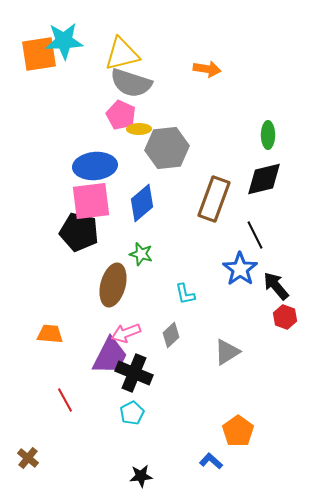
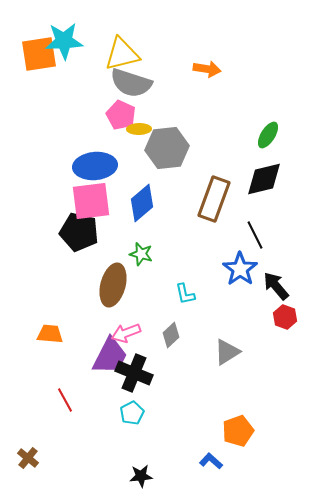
green ellipse: rotated 32 degrees clockwise
orange pentagon: rotated 16 degrees clockwise
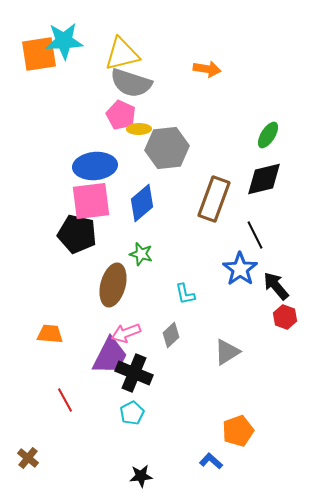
black pentagon: moved 2 px left, 2 px down
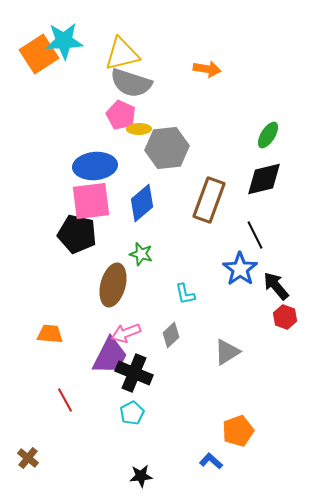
orange square: rotated 24 degrees counterclockwise
brown rectangle: moved 5 px left, 1 px down
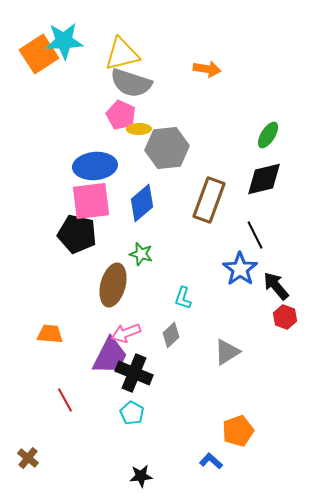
cyan L-shape: moved 2 px left, 4 px down; rotated 30 degrees clockwise
cyan pentagon: rotated 15 degrees counterclockwise
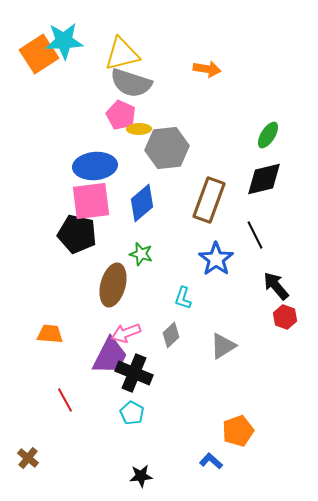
blue star: moved 24 px left, 10 px up
gray triangle: moved 4 px left, 6 px up
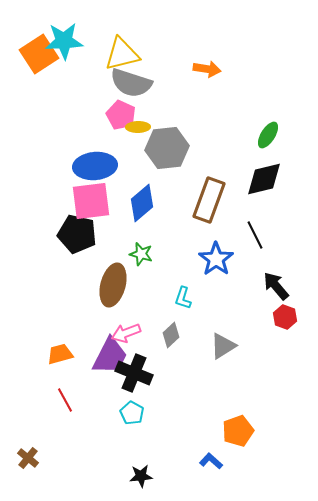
yellow ellipse: moved 1 px left, 2 px up
orange trapezoid: moved 10 px right, 20 px down; rotated 20 degrees counterclockwise
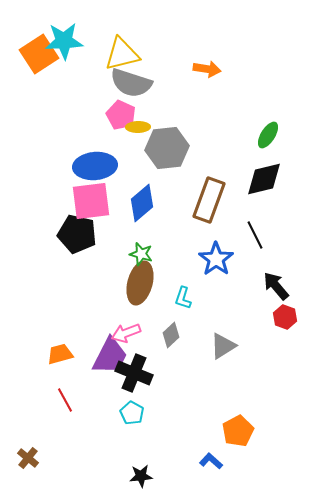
brown ellipse: moved 27 px right, 2 px up
orange pentagon: rotated 8 degrees counterclockwise
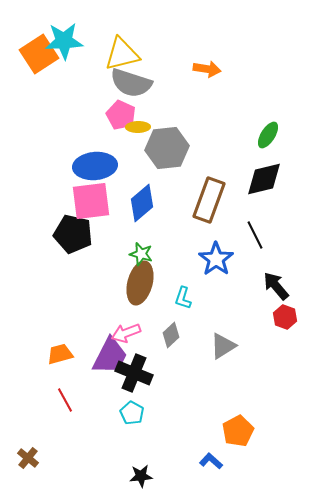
black pentagon: moved 4 px left
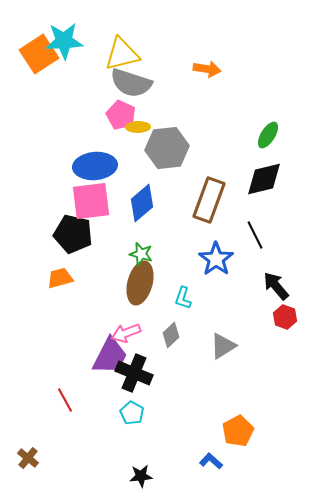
orange trapezoid: moved 76 px up
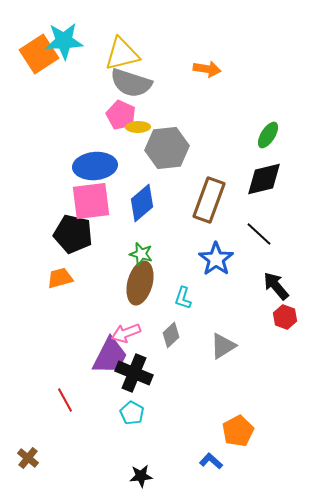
black line: moved 4 px right, 1 px up; rotated 20 degrees counterclockwise
